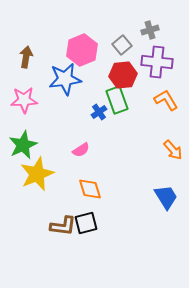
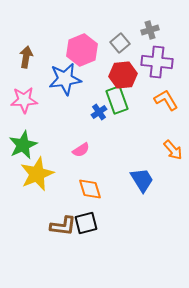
gray square: moved 2 px left, 2 px up
blue trapezoid: moved 24 px left, 17 px up
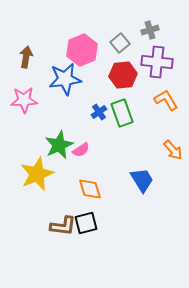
green rectangle: moved 5 px right, 13 px down
green star: moved 36 px right
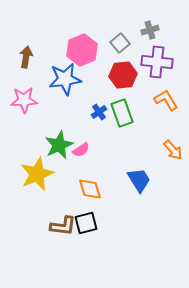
blue trapezoid: moved 3 px left
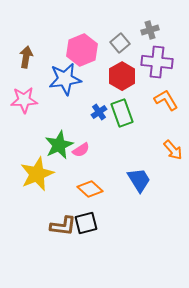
red hexagon: moved 1 px left, 1 px down; rotated 24 degrees counterclockwise
orange diamond: rotated 30 degrees counterclockwise
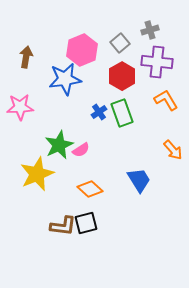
pink star: moved 4 px left, 7 px down
